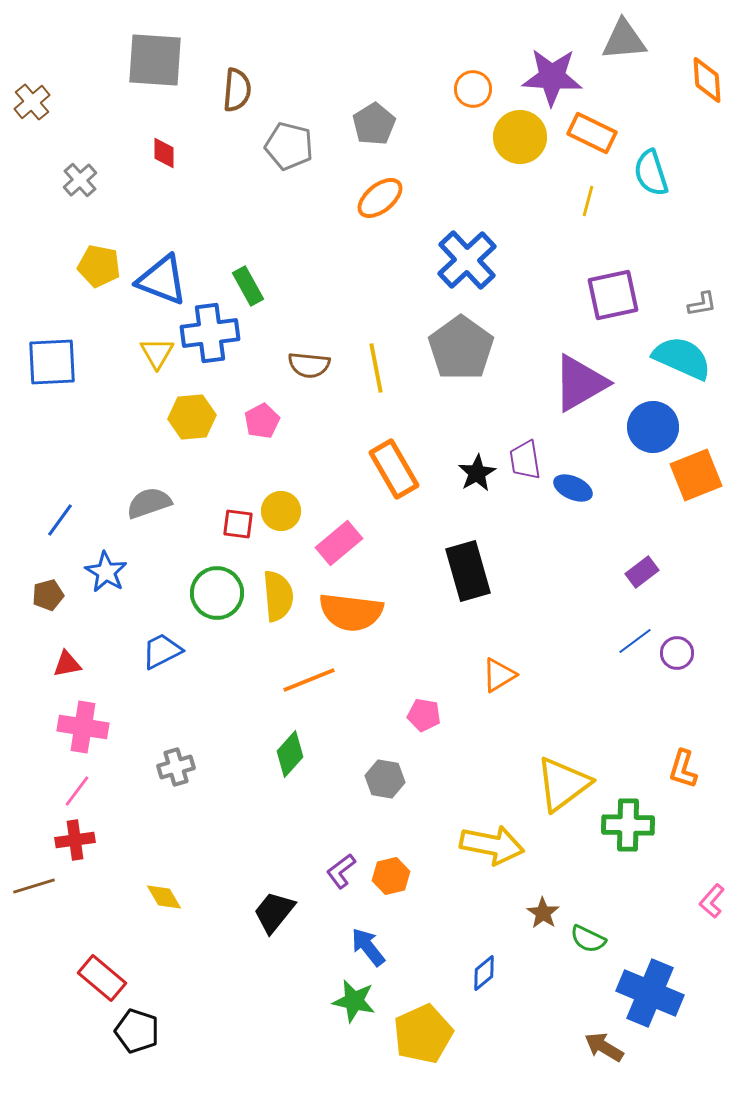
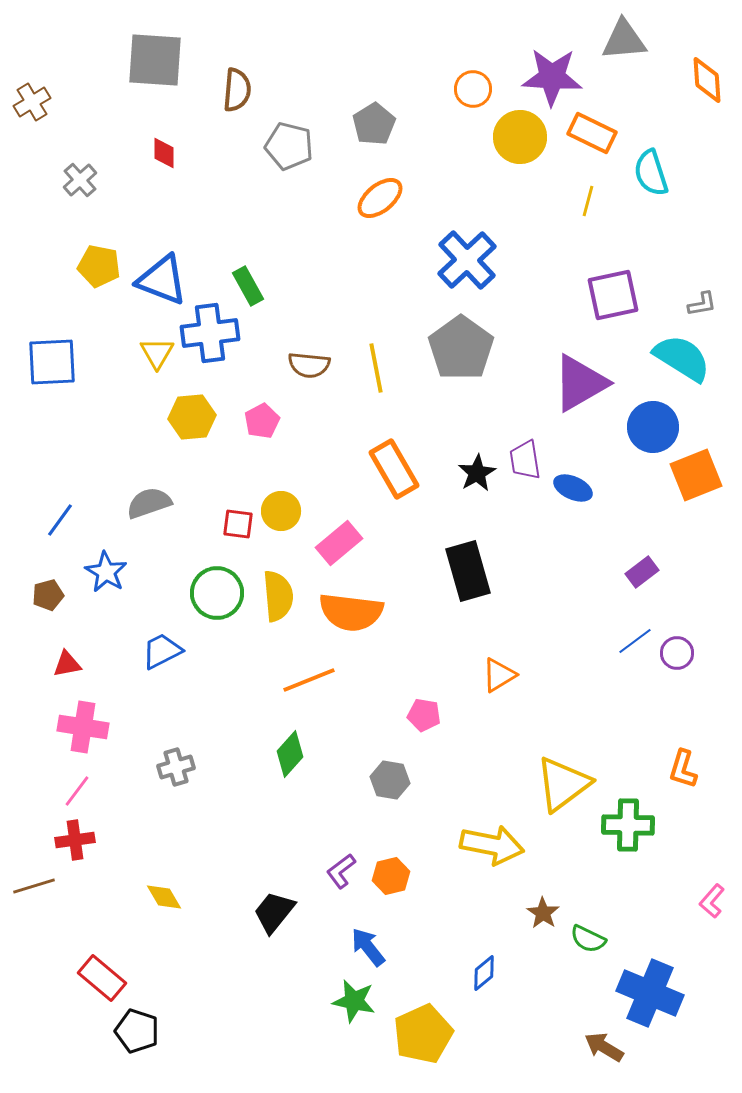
brown cross at (32, 102): rotated 9 degrees clockwise
cyan semicircle at (682, 358): rotated 8 degrees clockwise
gray hexagon at (385, 779): moved 5 px right, 1 px down
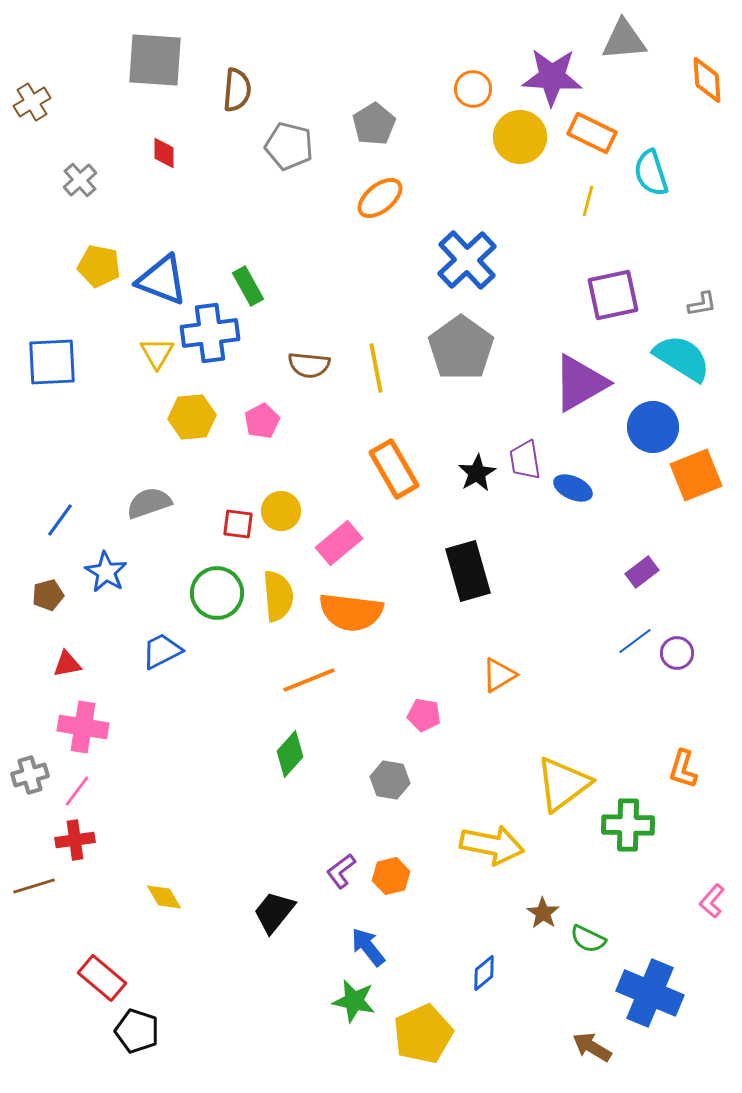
gray cross at (176, 767): moved 146 px left, 8 px down
brown arrow at (604, 1047): moved 12 px left
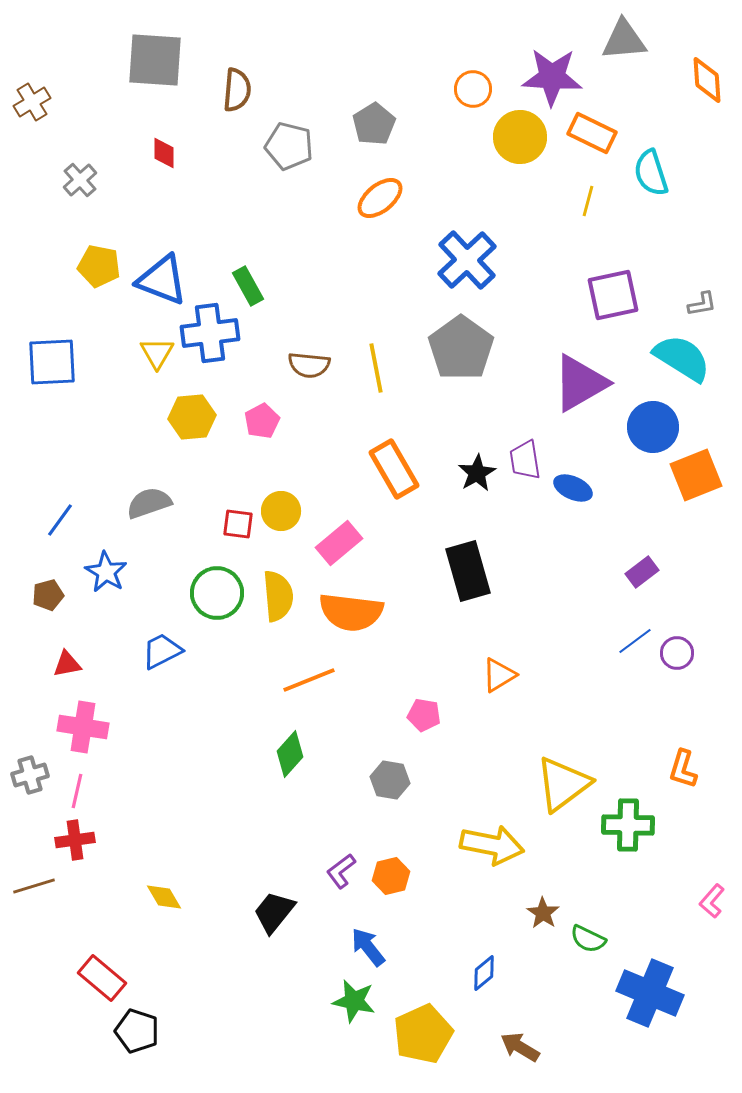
pink line at (77, 791): rotated 24 degrees counterclockwise
brown arrow at (592, 1047): moved 72 px left
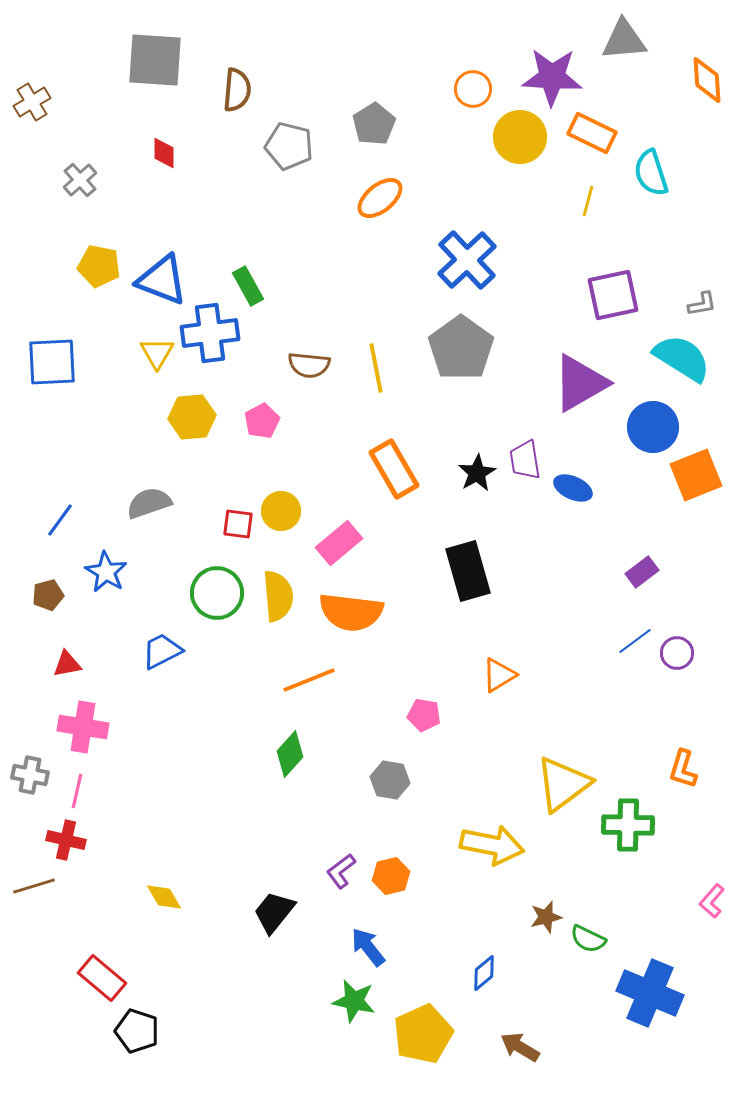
gray cross at (30, 775): rotated 27 degrees clockwise
red cross at (75, 840): moved 9 px left; rotated 21 degrees clockwise
brown star at (543, 913): moved 3 px right, 4 px down; rotated 24 degrees clockwise
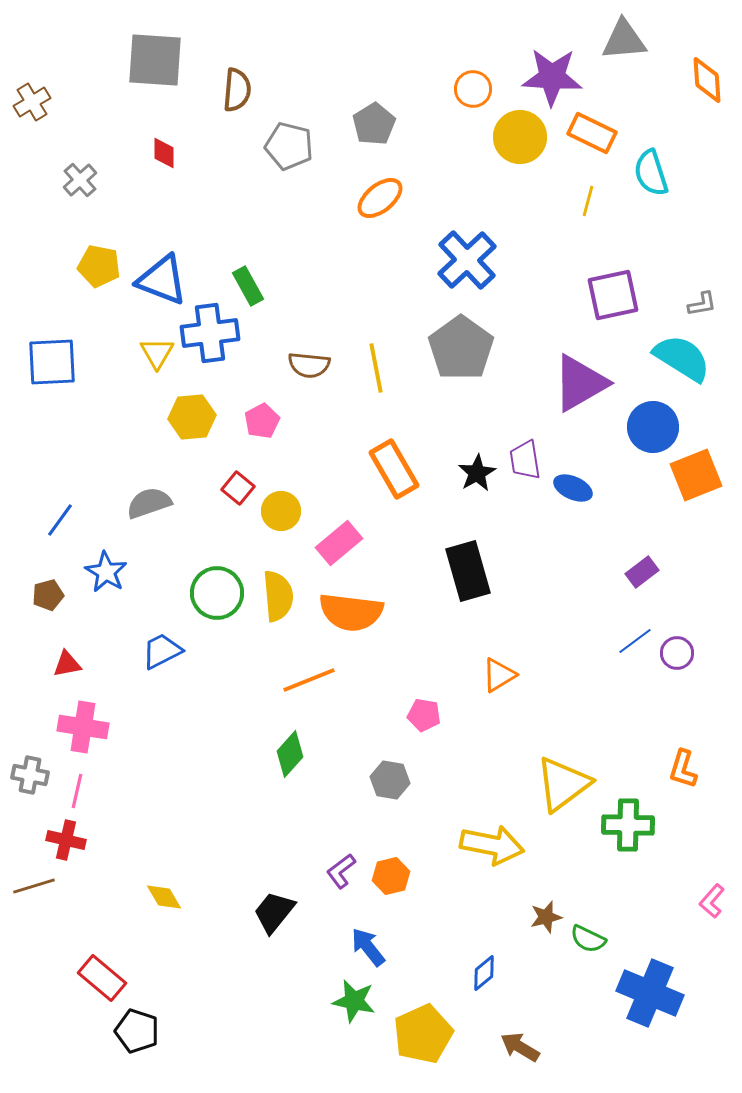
red square at (238, 524): moved 36 px up; rotated 32 degrees clockwise
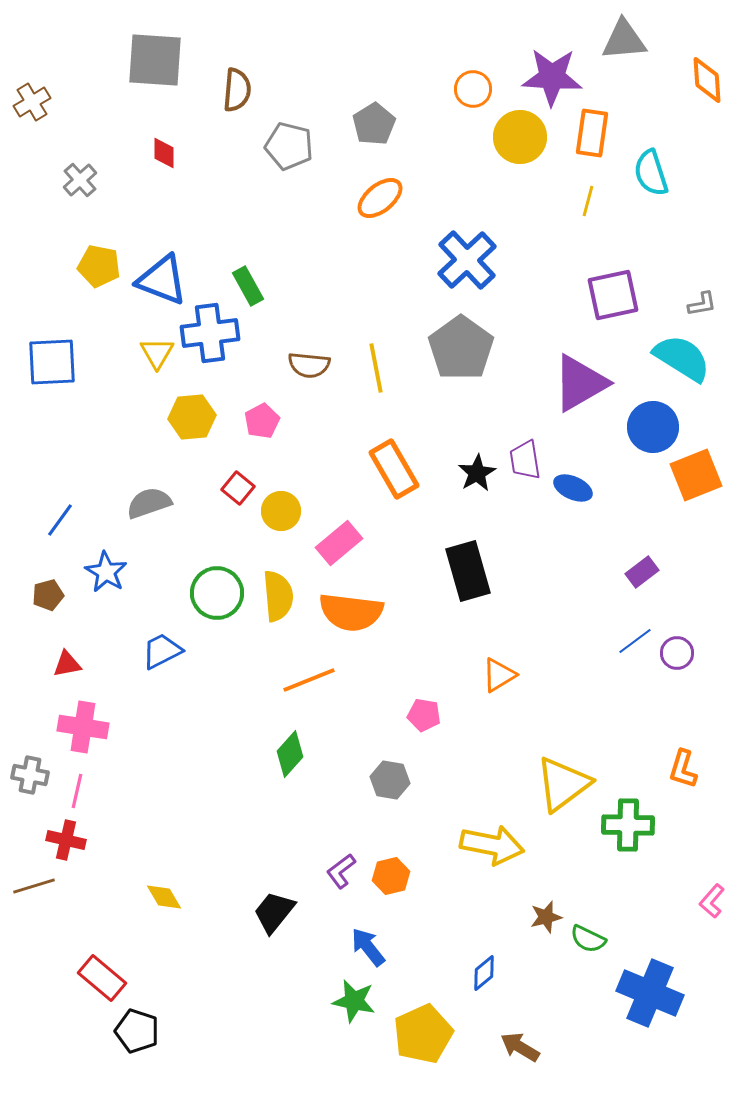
orange rectangle at (592, 133): rotated 72 degrees clockwise
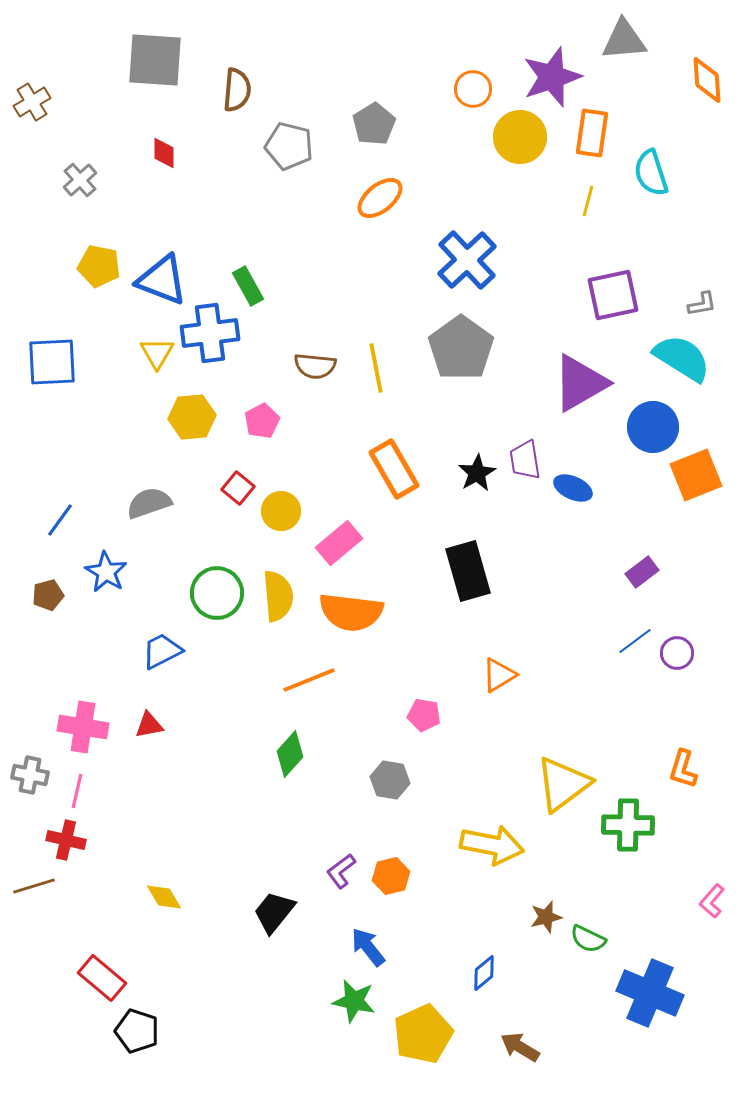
purple star at (552, 77): rotated 22 degrees counterclockwise
brown semicircle at (309, 365): moved 6 px right, 1 px down
red triangle at (67, 664): moved 82 px right, 61 px down
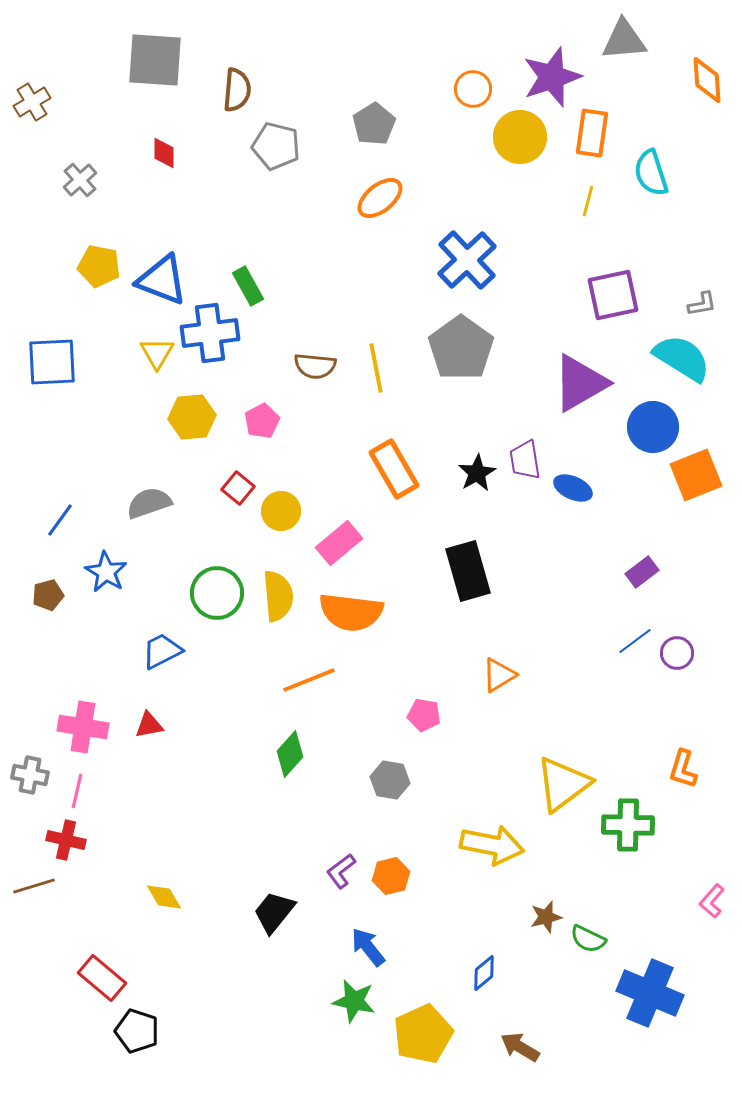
gray pentagon at (289, 146): moved 13 px left
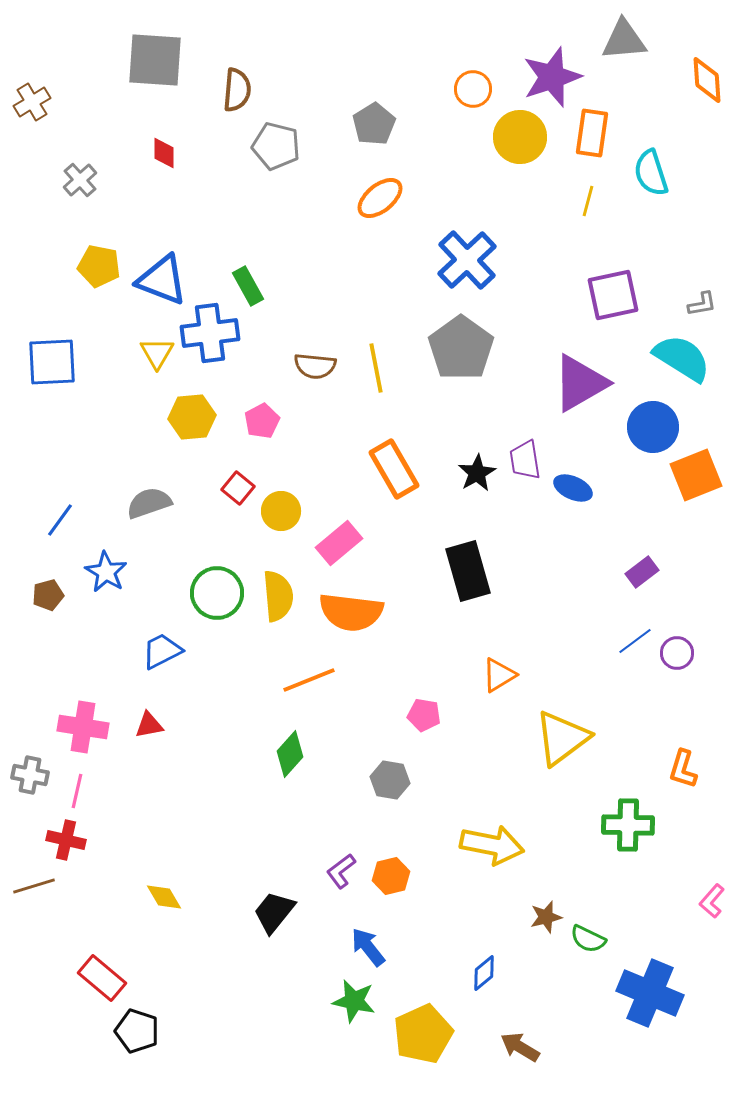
yellow triangle at (563, 784): moved 1 px left, 46 px up
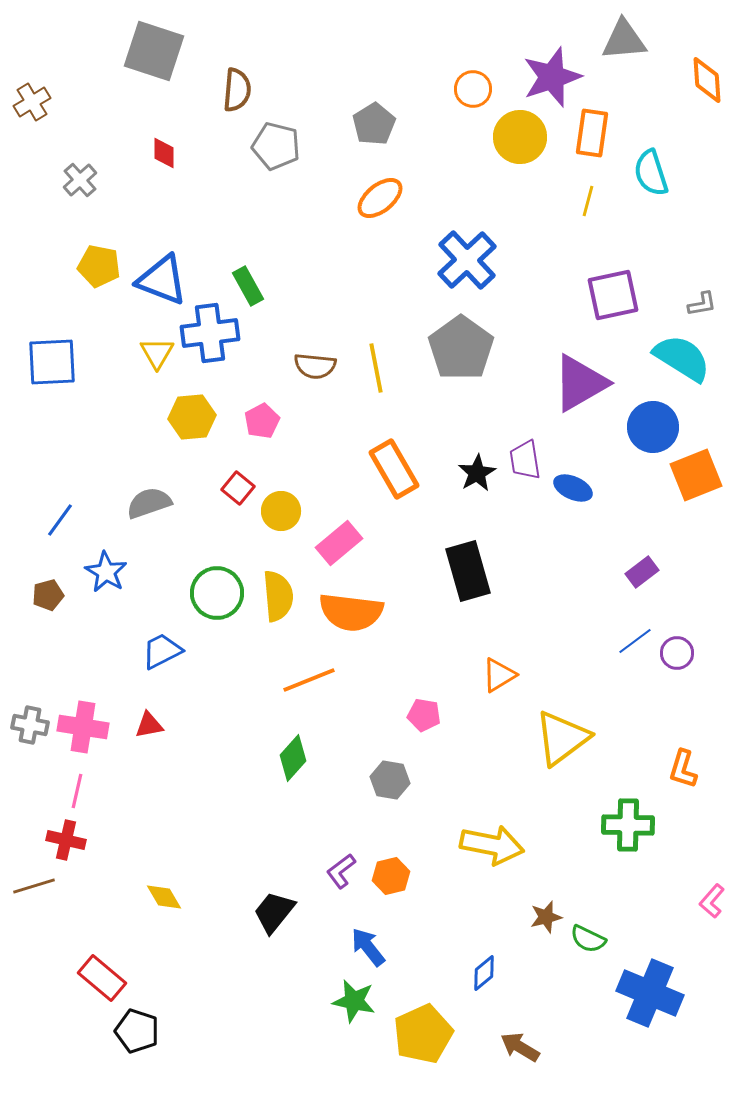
gray square at (155, 60): moved 1 px left, 9 px up; rotated 14 degrees clockwise
green diamond at (290, 754): moved 3 px right, 4 px down
gray cross at (30, 775): moved 50 px up
